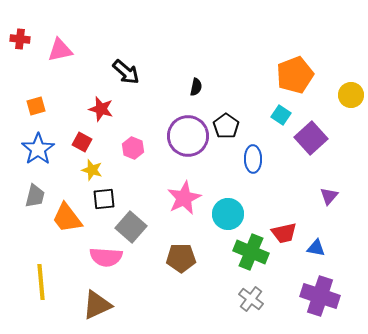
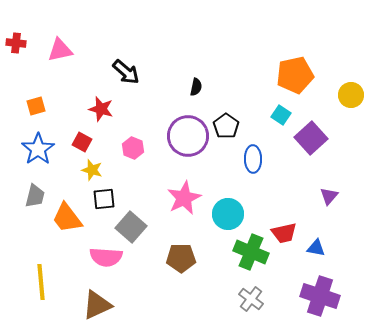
red cross: moved 4 px left, 4 px down
orange pentagon: rotated 9 degrees clockwise
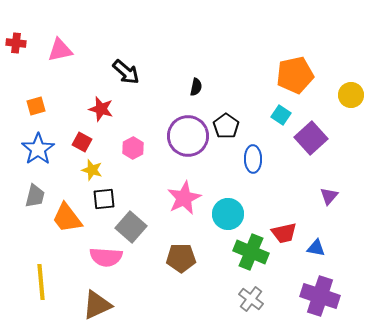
pink hexagon: rotated 10 degrees clockwise
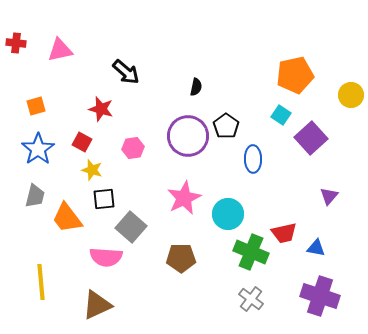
pink hexagon: rotated 20 degrees clockwise
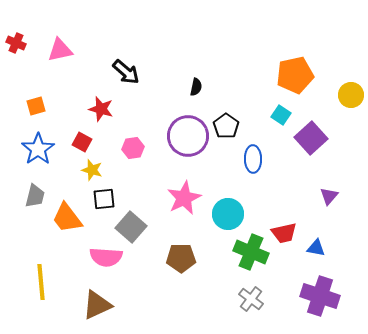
red cross: rotated 18 degrees clockwise
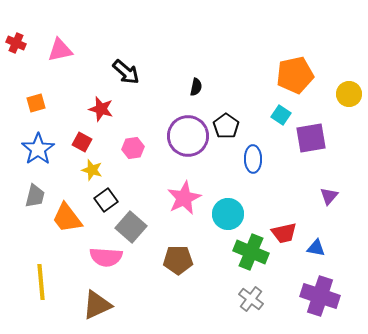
yellow circle: moved 2 px left, 1 px up
orange square: moved 3 px up
purple square: rotated 32 degrees clockwise
black square: moved 2 px right, 1 px down; rotated 30 degrees counterclockwise
brown pentagon: moved 3 px left, 2 px down
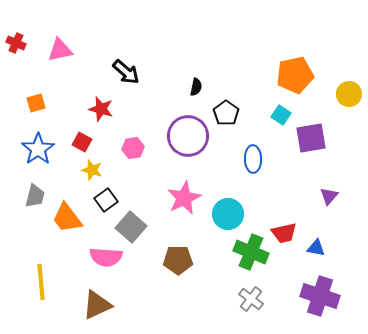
black pentagon: moved 13 px up
